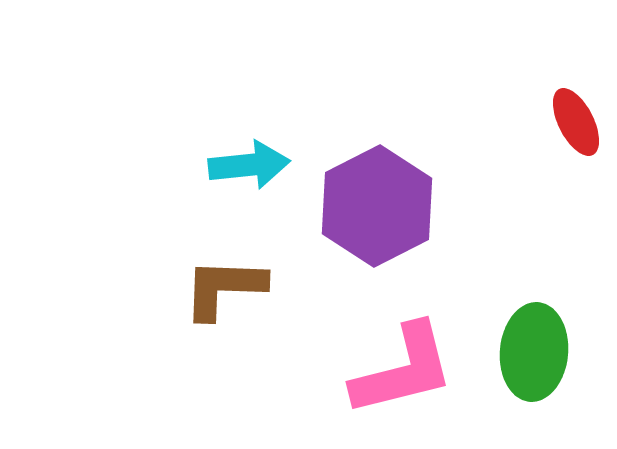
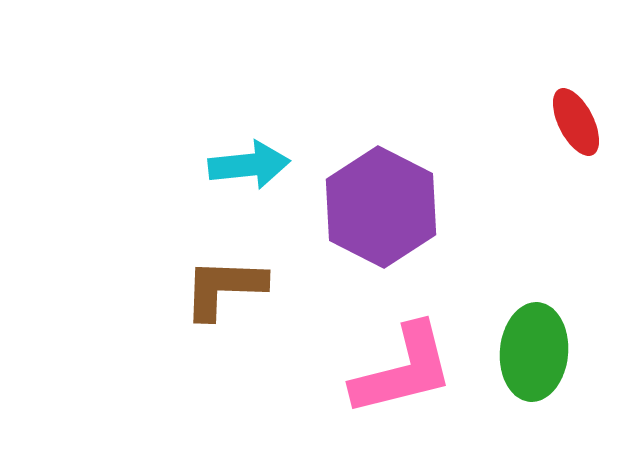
purple hexagon: moved 4 px right, 1 px down; rotated 6 degrees counterclockwise
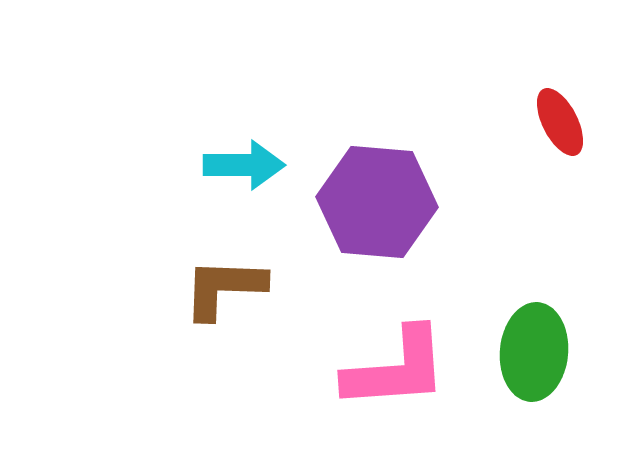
red ellipse: moved 16 px left
cyan arrow: moved 5 px left; rotated 6 degrees clockwise
purple hexagon: moved 4 px left, 5 px up; rotated 22 degrees counterclockwise
pink L-shape: moved 7 px left, 1 px up; rotated 10 degrees clockwise
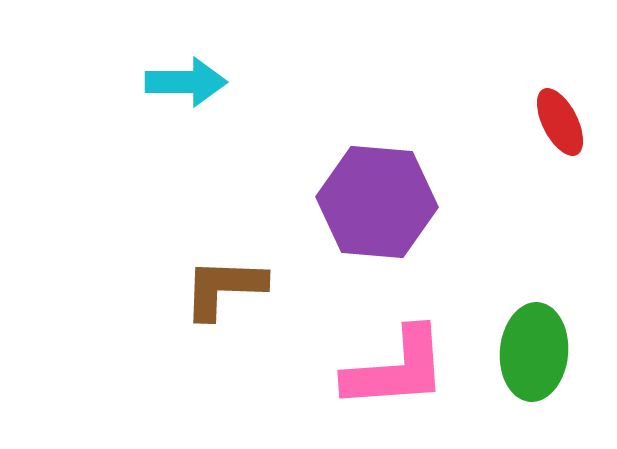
cyan arrow: moved 58 px left, 83 px up
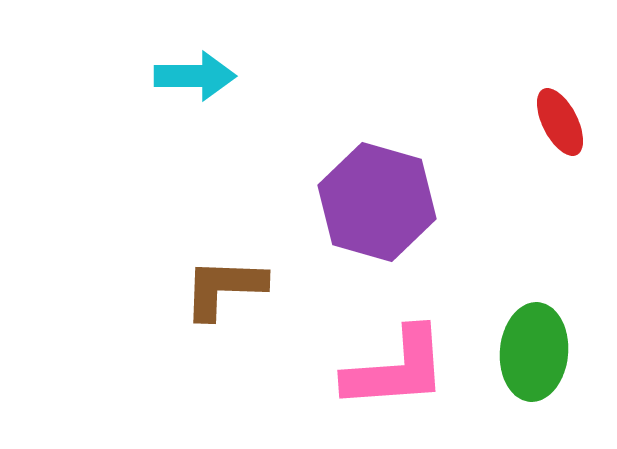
cyan arrow: moved 9 px right, 6 px up
purple hexagon: rotated 11 degrees clockwise
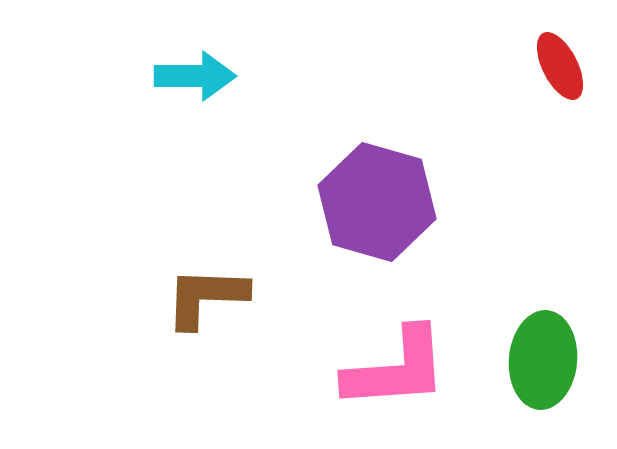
red ellipse: moved 56 px up
brown L-shape: moved 18 px left, 9 px down
green ellipse: moved 9 px right, 8 px down
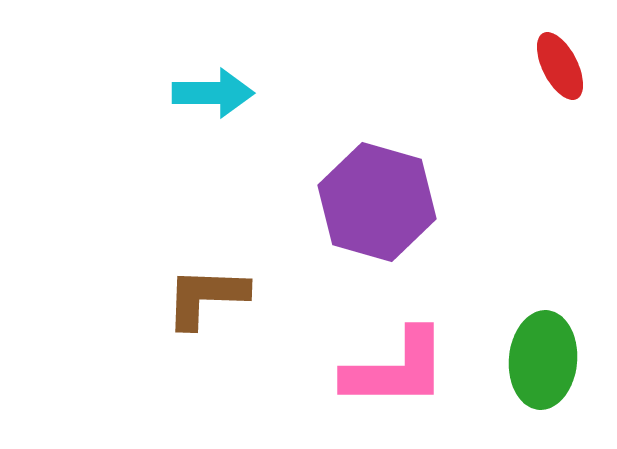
cyan arrow: moved 18 px right, 17 px down
pink L-shape: rotated 4 degrees clockwise
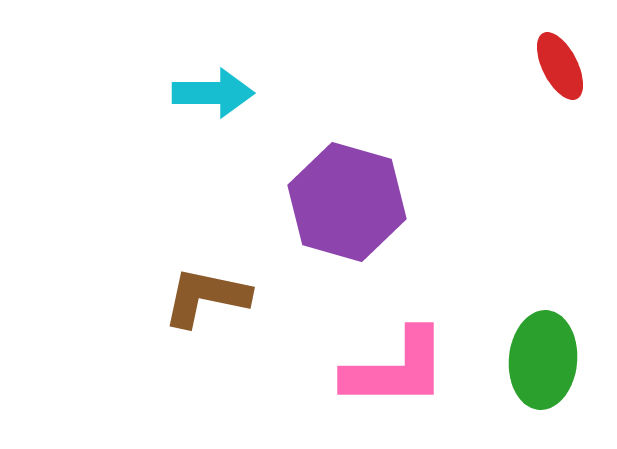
purple hexagon: moved 30 px left
brown L-shape: rotated 10 degrees clockwise
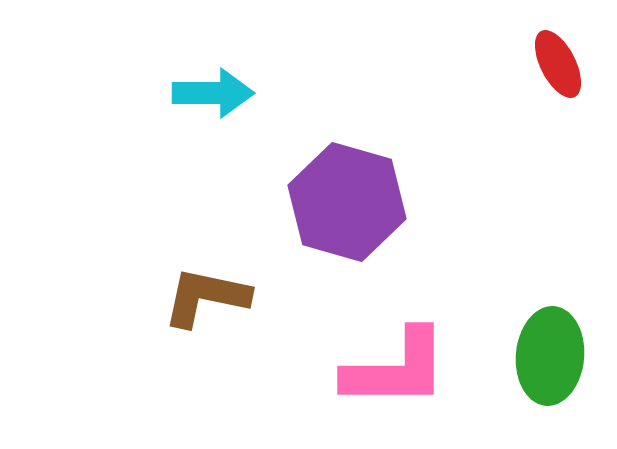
red ellipse: moved 2 px left, 2 px up
green ellipse: moved 7 px right, 4 px up
